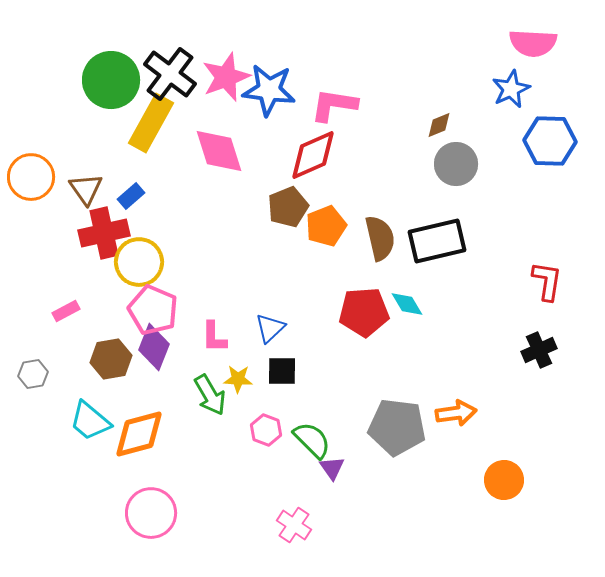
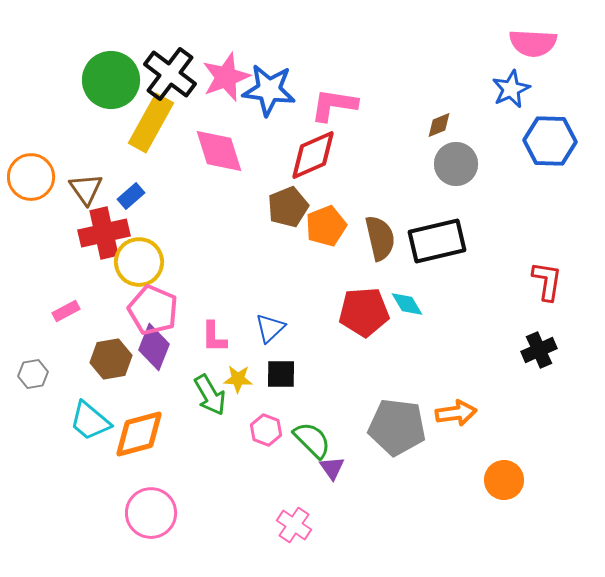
black square at (282, 371): moved 1 px left, 3 px down
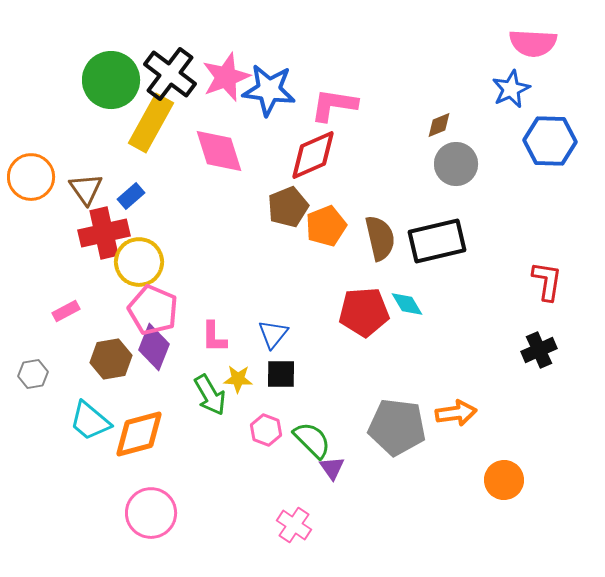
blue triangle at (270, 328): moved 3 px right, 6 px down; rotated 8 degrees counterclockwise
